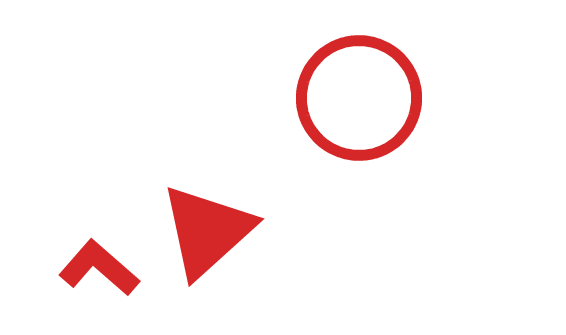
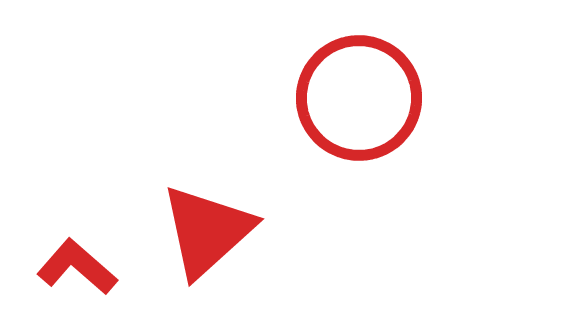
red L-shape: moved 22 px left, 1 px up
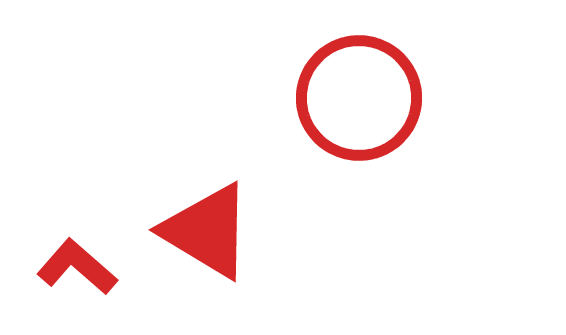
red triangle: rotated 47 degrees counterclockwise
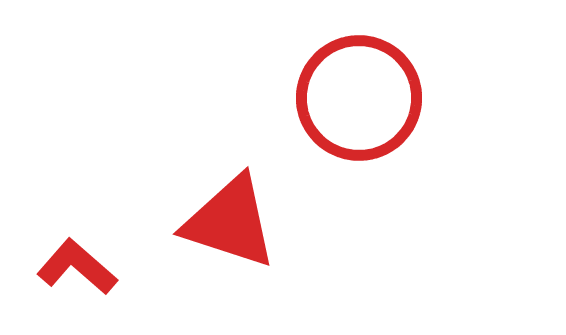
red triangle: moved 23 px right, 9 px up; rotated 13 degrees counterclockwise
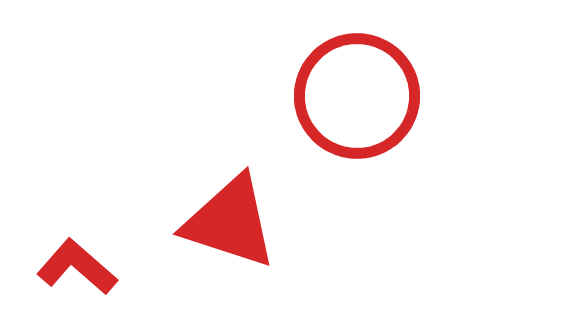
red circle: moved 2 px left, 2 px up
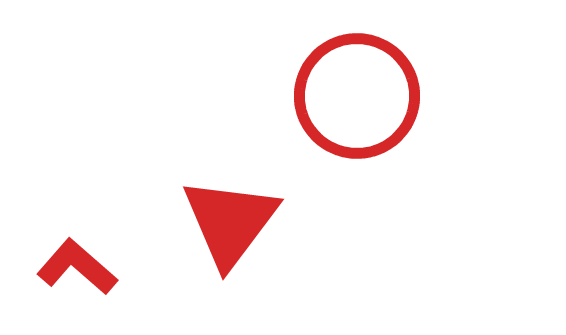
red triangle: rotated 49 degrees clockwise
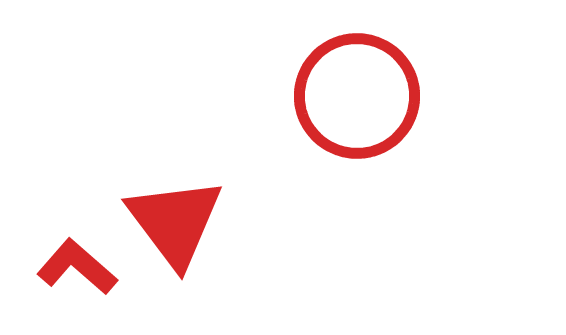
red triangle: moved 55 px left; rotated 14 degrees counterclockwise
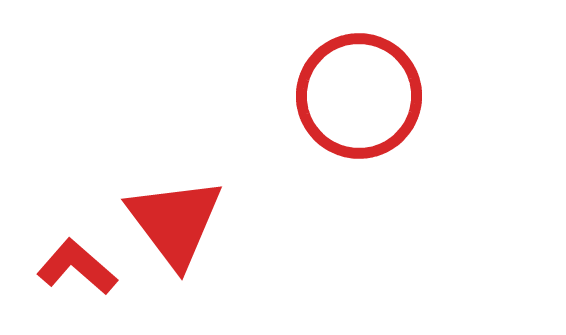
red circle: moved 2 px right
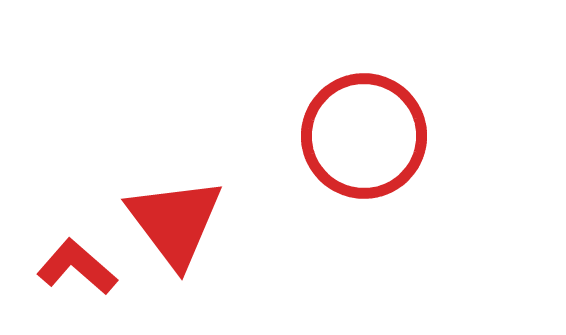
red circle: moved 5 px right, 40 px down
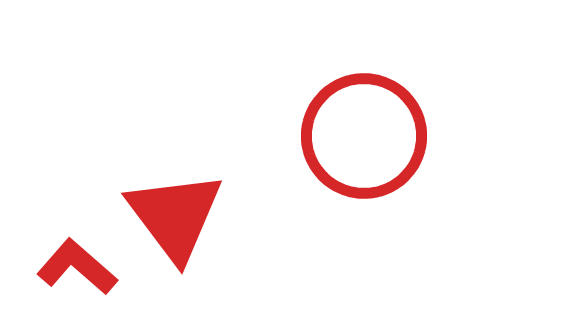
red triangle: moved 6 px up
